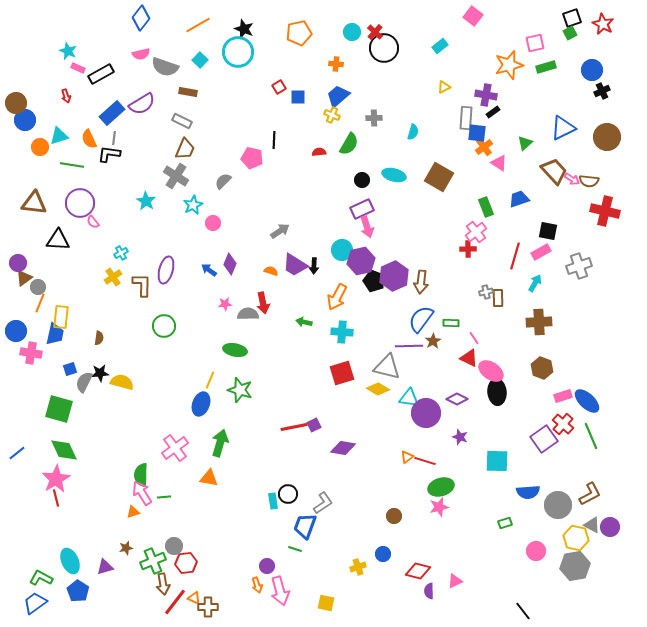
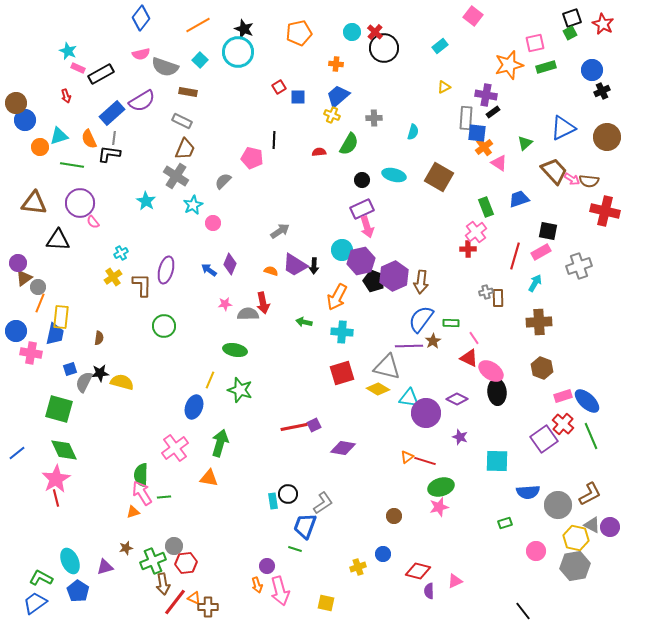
purple semicircle at (142, 104): moved 3 px up
blue ellipse at (201, 404): moved 7 px left, 3 px down
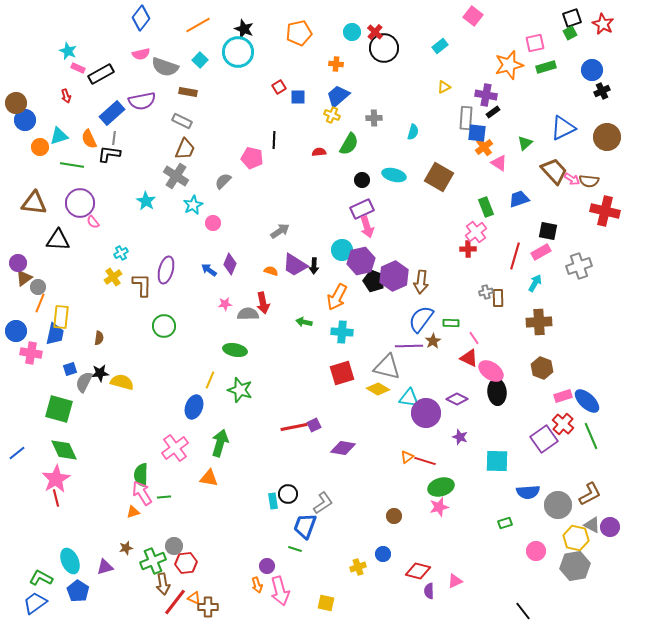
purple semicircle at (142, 101): rotated 20 degrees clockwise
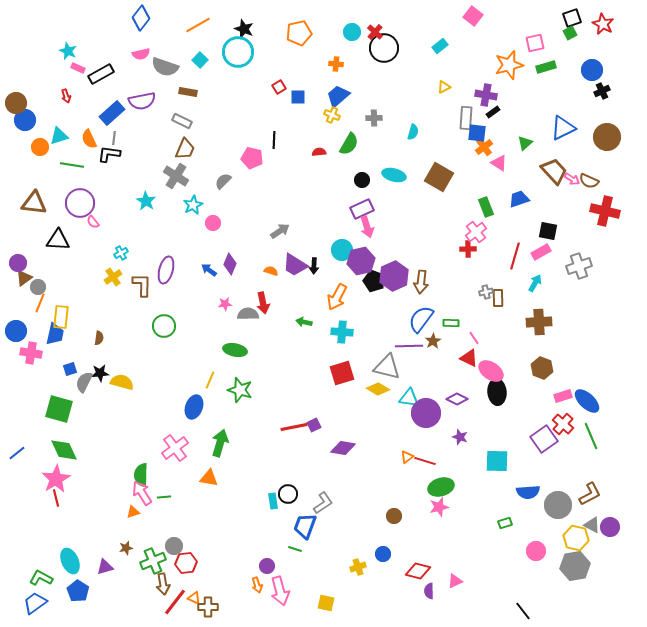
brown semicircle at (589, 181): rotated 18 degrees clockwise
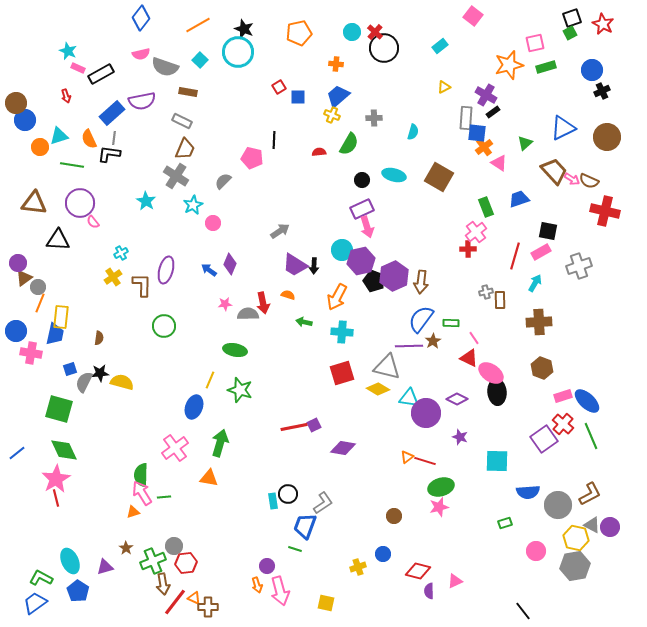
purple cross at (486, 95): rotated 20 degrees clockwise
orange semicircle at (271, 271): moved 17 px right, 24 px down
brown rectangle at (498, 298): moved 2 px right, 2 px down
pink ellipse at (491, 371): moved 2 px down
brown star at (126, 548): rotated 24 degrees counterclockwise
